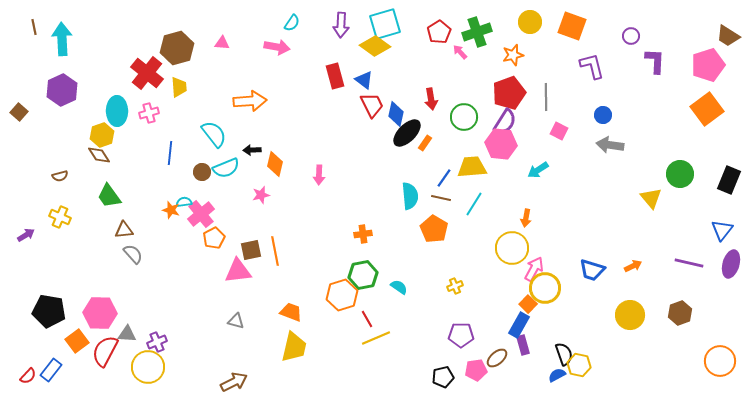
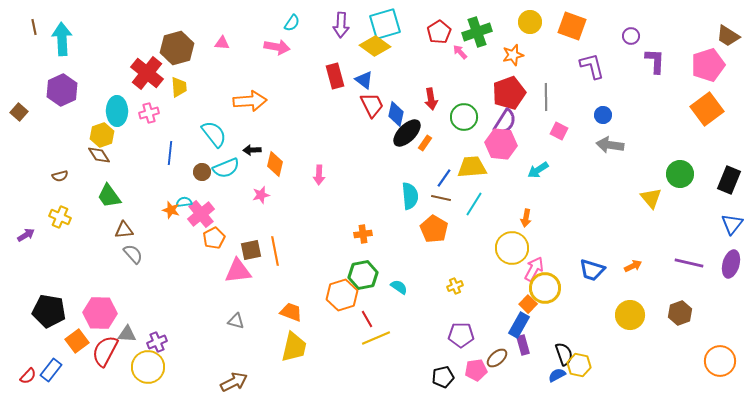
blue triangle at (722, 230): moved 10 px right, 6 px up
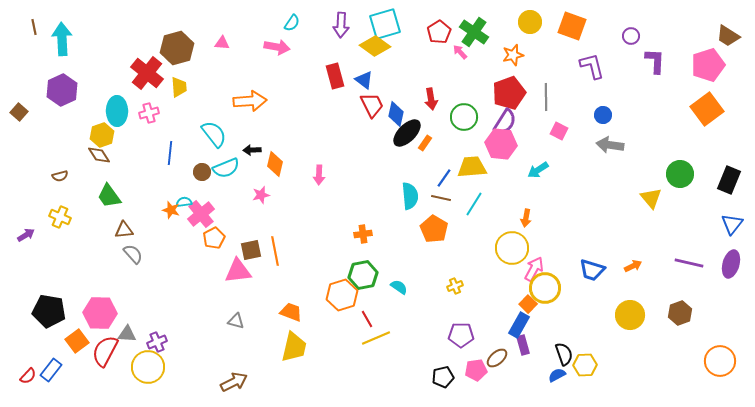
green cross at (477, 32): moved 3 px left; rotated 36 degrees counterclockwise
yellow hexagon at (579, 365): moved 6 px right; rotated 15 degrees counterclockwise
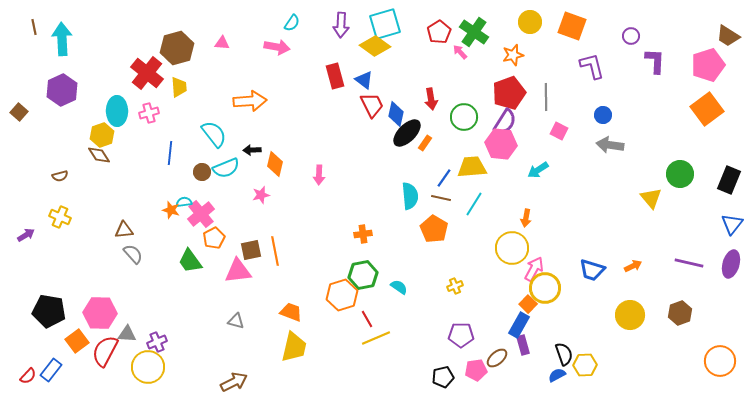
green trapezoid at (109, 196): moved 81 px right, 65 px down
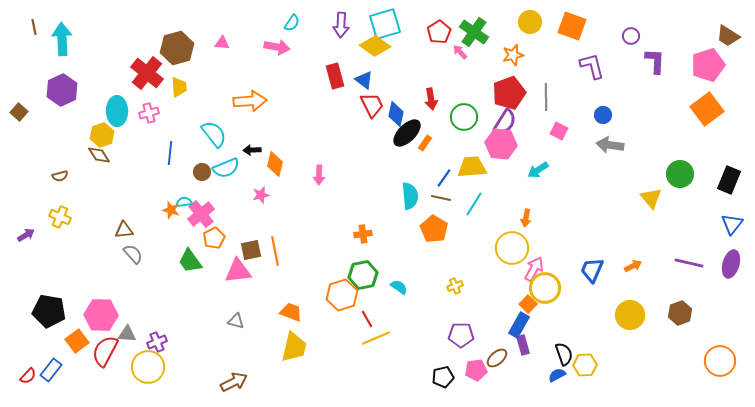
blue trapezoid at (592, 270): rotated 96 degrees clockwise
pink hexagon at (100, 313): moved 1 px right, 2 px down
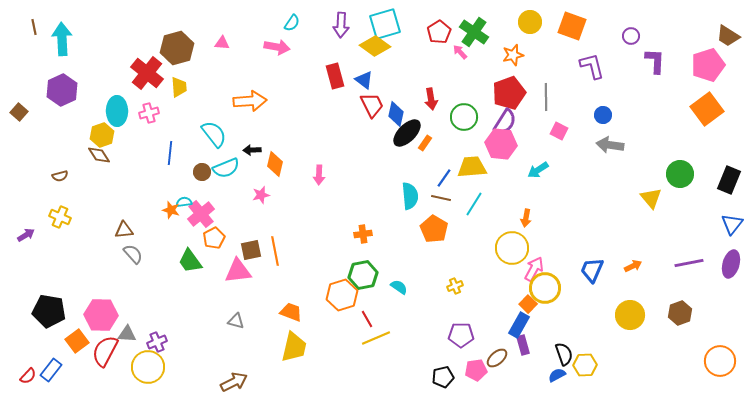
purple line at (689, 263): rotated 24 degrees counterclockwise
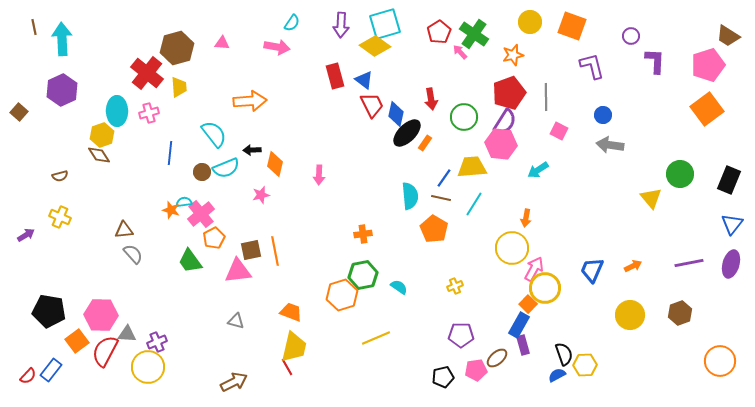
green cross at (474, 32): moved 2 px down
red line at (367, 319): moved 80 px left, 48 px down
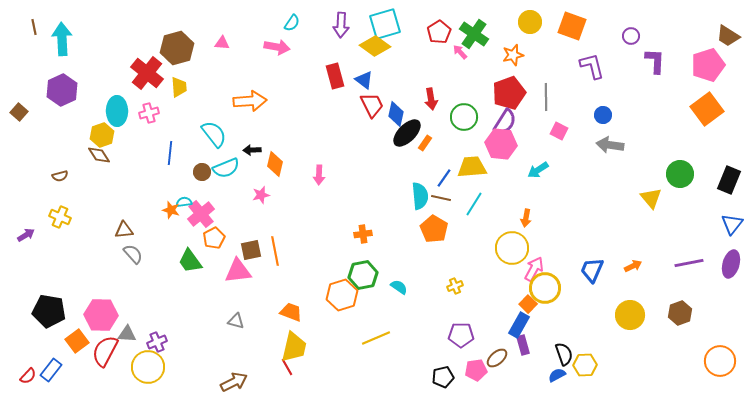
cyan semicircle at (410, 196): moved 10 px right
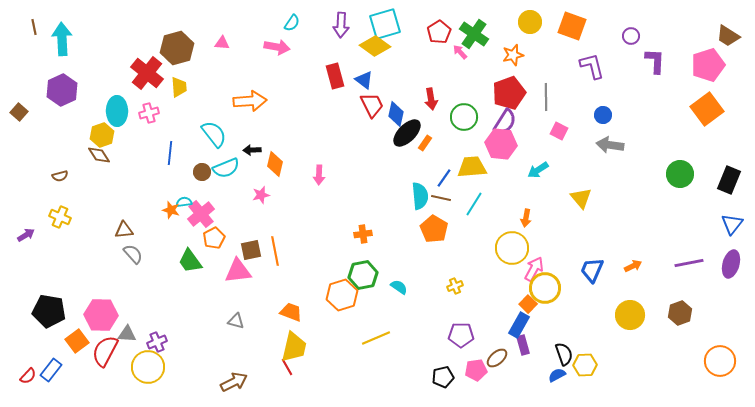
yellow triangle at (651, 198): moved 70 px left
